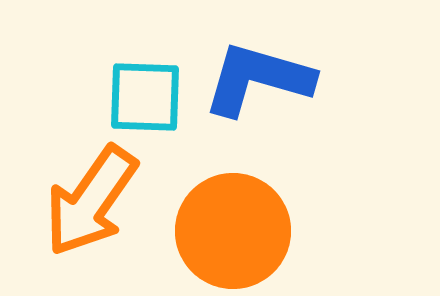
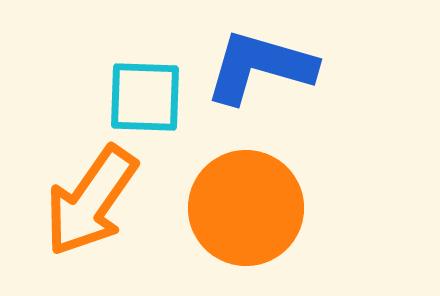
blue L-shape: moved 2 px right, 12 px up
orange circle: moved 13 px right, 23 px up
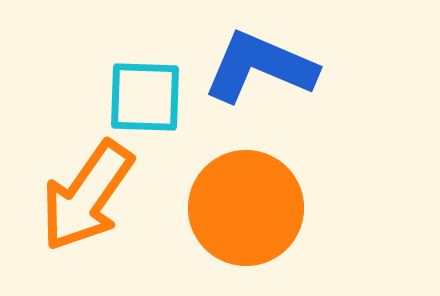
blue L-shape: rotated 7 degrees clockwise
orange arrow: moved 4 px left, 5 px up
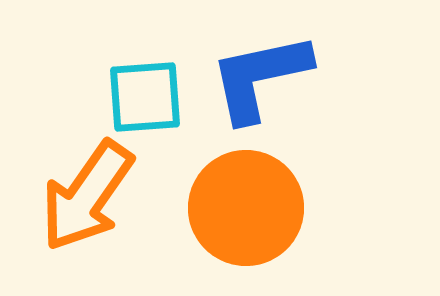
blue L-shape: moved 10 px down; rotated 35 degrees counterclockwise
cyan square: rotated 6 degrees counterclockwise
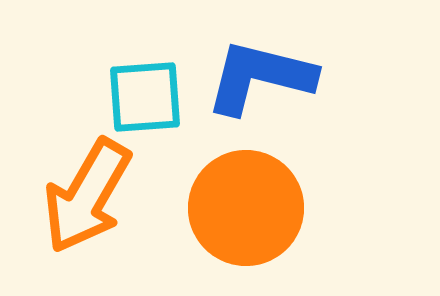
blue L-shape: rotated 26 degrees clockwise
orange arrow: rotated 5 degrees counterclockwise
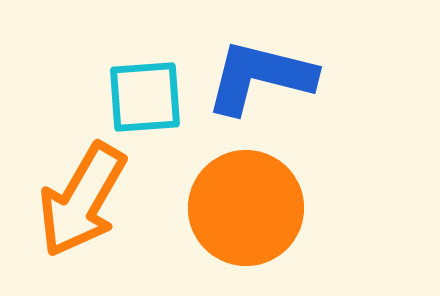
orange arrow: moved 5 px left, 4 px down
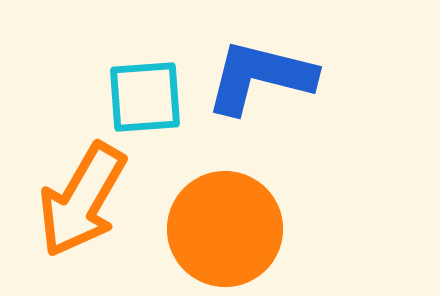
orange circle: moved 21 px left, 21 px down
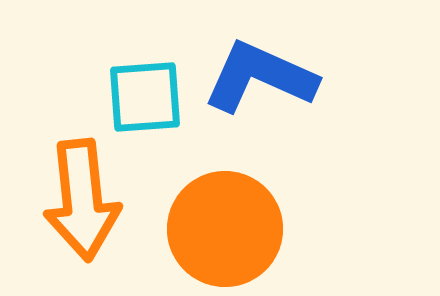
blue L-shape: rotated 10 degrees clockwise
orange arrow: rotated 36 degrees counterclockwise
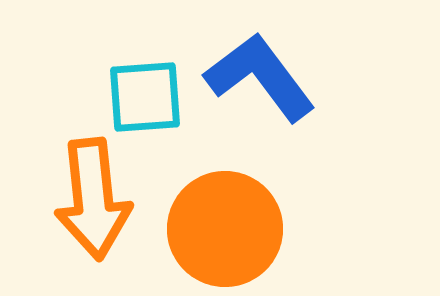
blue L-shape: rotated 29 degrees clockwise
orange arrow: moved 11 px right, 1 px up
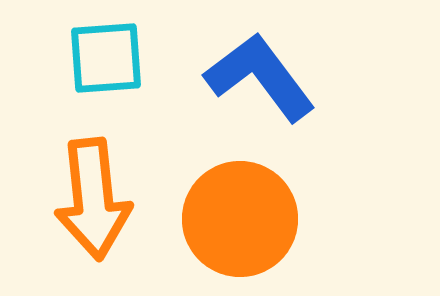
cyan square: moved 39 px left, 39 px up
orange circle: moved 15 px right, 10 px up
